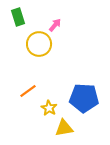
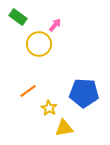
green rectangle: rotated 36 degrees counterclockwise
blue pentagon: moved 5 px up
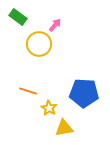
orange line: rotated 54 degrees clockwise
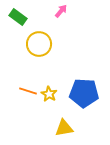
pink arrow: moved 6 px right, 14 px up
yellow star: moved 14 px up
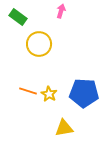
pink arrow: rotated 24 degrees counterclockwise
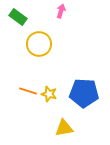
yellow star: rotated 14 degrees counterclockwise
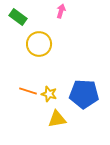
blue pentagon: moved 1 px down
yellow triangle: moved 7 px left, 9 px up
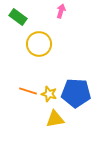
blue pentagon: moved 8 px left, 1 px up
yellow triangle: moved 2 px left
